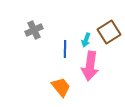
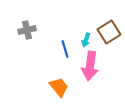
gray cross: moved 7 px left; rotated 12 degrees clockwise
blue line: rotated 18 degrees counterclockwise
orange trapezoid: moved 2 px left
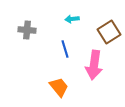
gray cross: rotated 18 degrees clockwise
cyan arrow: moved 14 px left, 21 px up; rotated 64 degrees clockwise
pink arrow: moved 4 px right, 1 px up
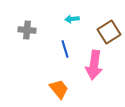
orange trapezoid: moved 2 px down
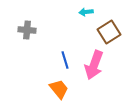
cyan arrow: moved 14 px right, 7 px up
blue line: moved 11 px down
pink arrow: rotated 12 degrees clockwise
